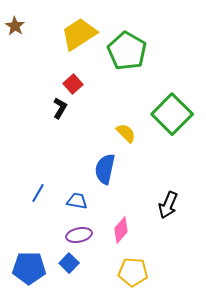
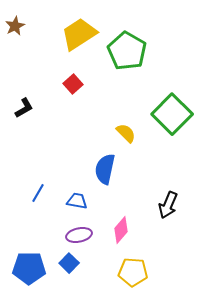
brown star: rotated 12 degrees clockwise
black L-shape: moved 36 px left; rotated 30 degrees clockwise
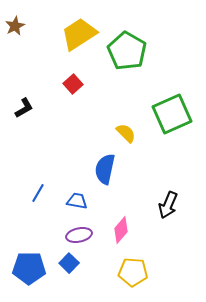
green square: rotated 21 degrees clockwise
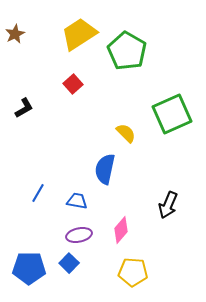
brown star: moved 8 px down
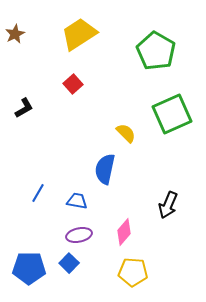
green pentagon: moved 29 px right
pink diamond: moved 3 px right, 2 px down
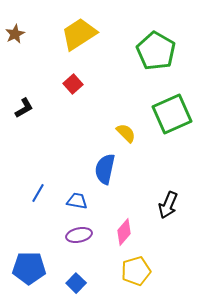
blue square: moved 7 px right, 20 px down
yellow pentagon: moved 3 px right, 1 px up; rotated 20 degrees counterclockwise
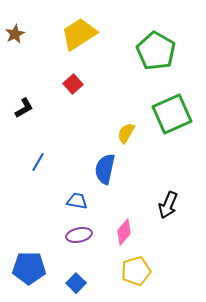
yellow semicircle: rotated 105 degrees counterclockwise
blue line: moved 31 px up
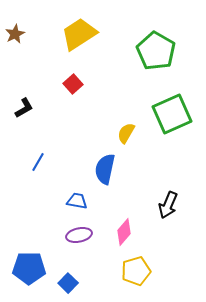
blue square: moved 8 px left
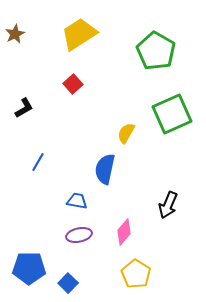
yellow pentagon: moved 3 px down; rotated 24 degrees counterclockwise
